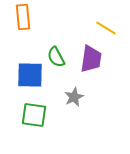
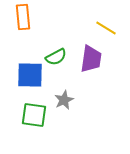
green semicircle: rotated 90 degrees counterclockwise
gray star: moved 10 px left, 3 px down
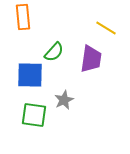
green semicircle: moved 2 px left, 5 px up; rotated 20 degrees counterclockwise
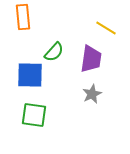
gray star: moved 28 px right, 6 px up
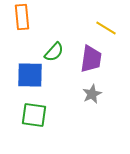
orange rectangle: moved 1 px left
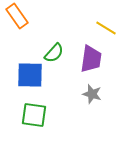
orange rectangle: moved 5 px left, 1 px up; rotated 30 degrees counterclockwise
green semicircle: moved 1 px down
gray star: rotated 30 degrees counterclockwise
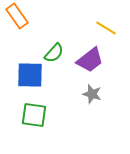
purple trapezoid: moved 1 px left, 1 px down; rotated 44 degrees clockwise
